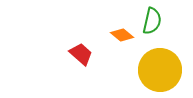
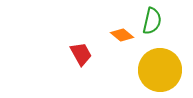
red trapezoid: rotated 20 degrees clockwise
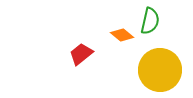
green semicircle: moved 2 px left
red trapezoid: rotated 100 degrees counterclockwise
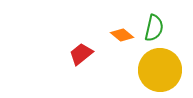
green semicircle: moved 4 px right, 7 px down
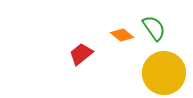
green semicircle: rotated 48 degrees counterclockwise
yellow circle: moved 4 px right, 3 px down
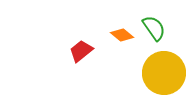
red trapezoid: moved 3 px up
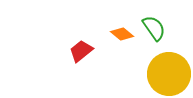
orange diamond: moved 1 px up
yellow circle: moved 5 px right, 1 px down
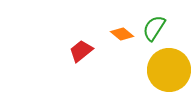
green semicircle: rotated 112 degrees counterclockwise
yellow circle: moved 4 px up
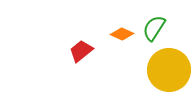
orange diamond: rotated 15 degrees counterclockwise
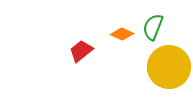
green semicircle: moved 1 px left, 1 px up; rotated 12 degrees counterclockwise
yellow circle: moved 3 px up
